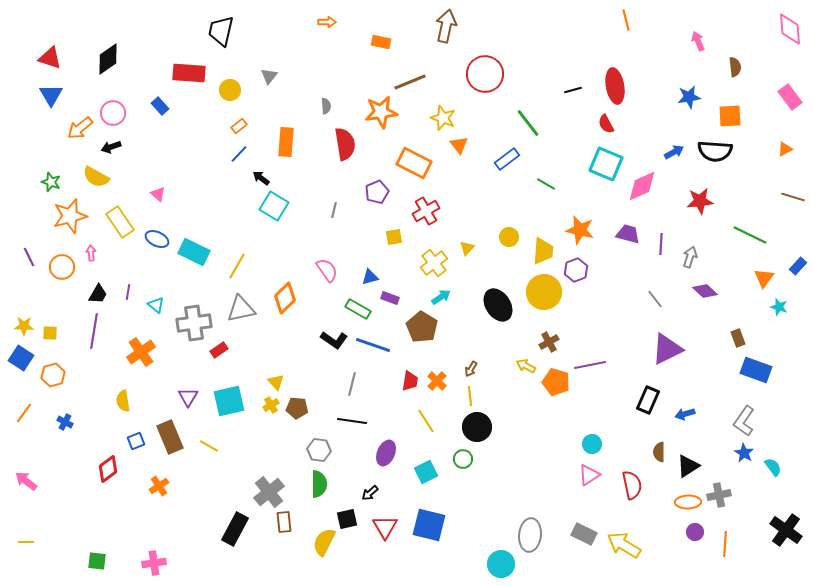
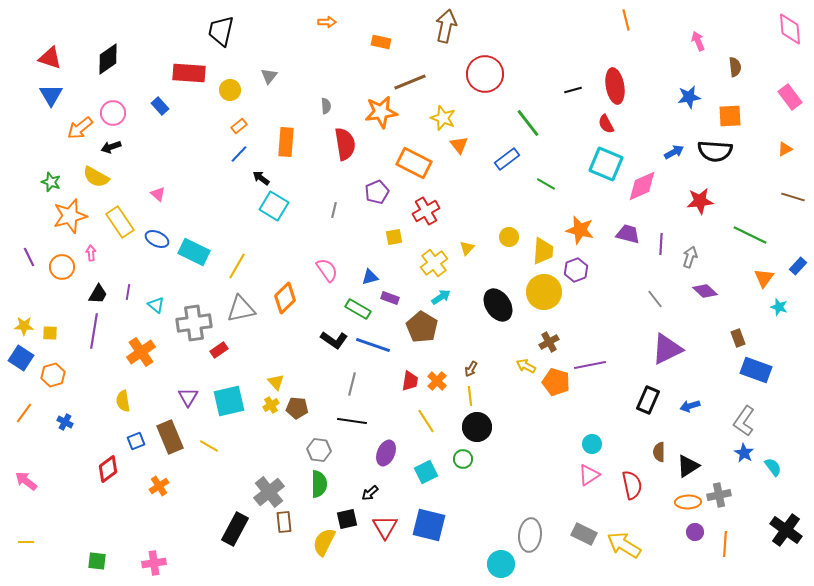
blue arrow at (685, 414): moved 5 px right, 8 px up
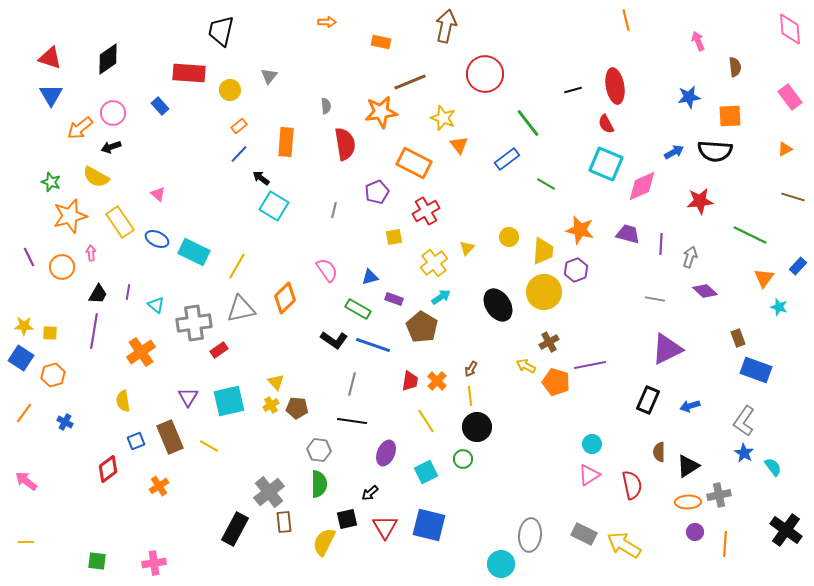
purple rectangle at (390, 298): moved 4 px right, 1 px down
gray line at (655, 299): rotated 42 degrees counterclockwise
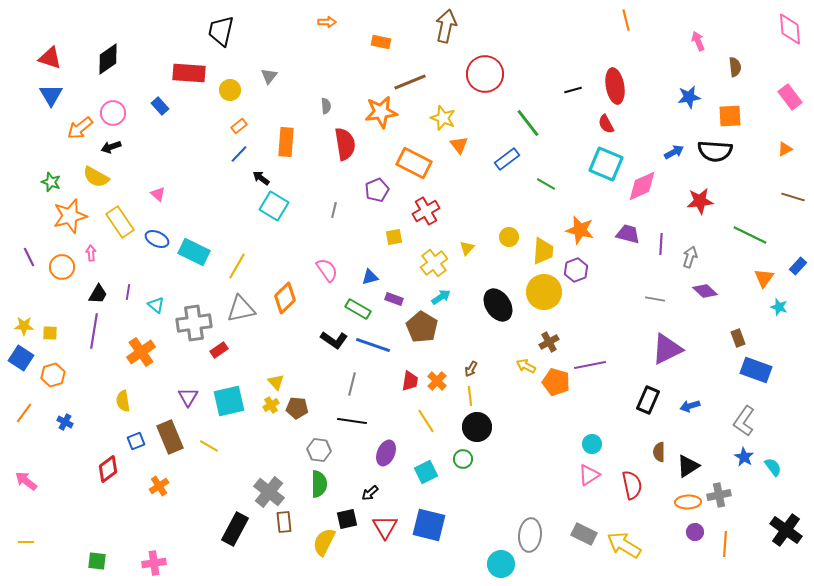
purple pentagon at (377, 192): moved 2 px up
blue star at (744, 453): moved 4 px down
gray cross at (269, 492): rotated 12 degrees counterclockwise
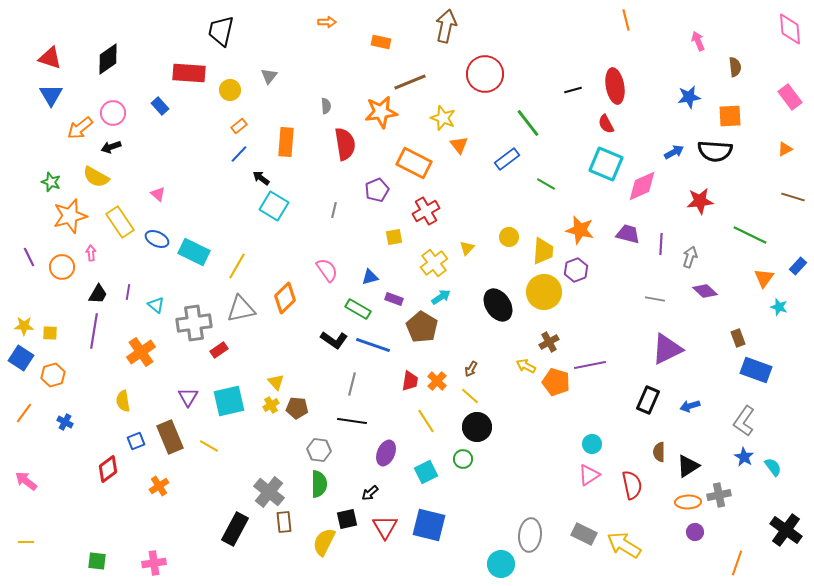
yellow line at (470, 396): rotated 42 degrees counterclockwise
orange line at (725, 544): moved 12 px right, 19 px down; rotated 15 degrees clockwise
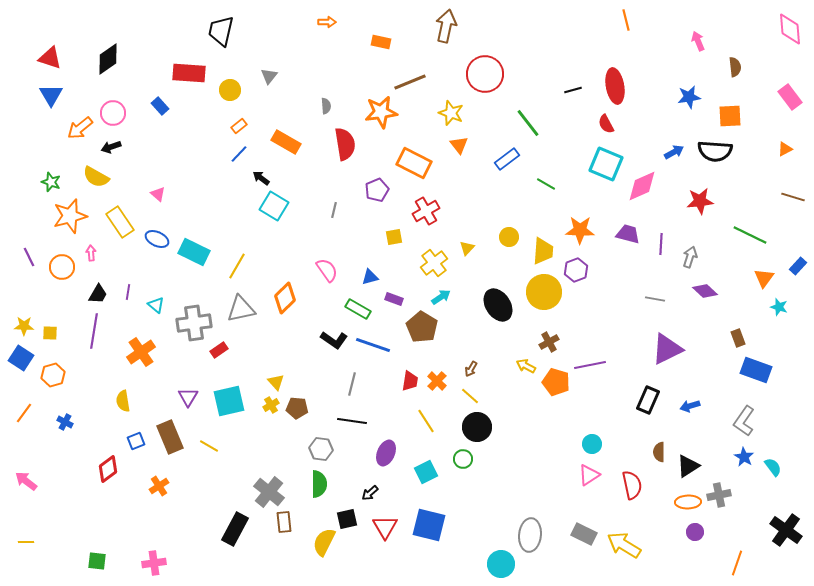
yellow star at (443, 118): moved 8 px right, 5 px up
orange rectangle at (286, 142): rotated 64 degrees counterclockwise
orange star at (580, 230): rotated 12 degrees counterclockwise
gray hexagon at (319, 450): moved 2 px right, 1 px up
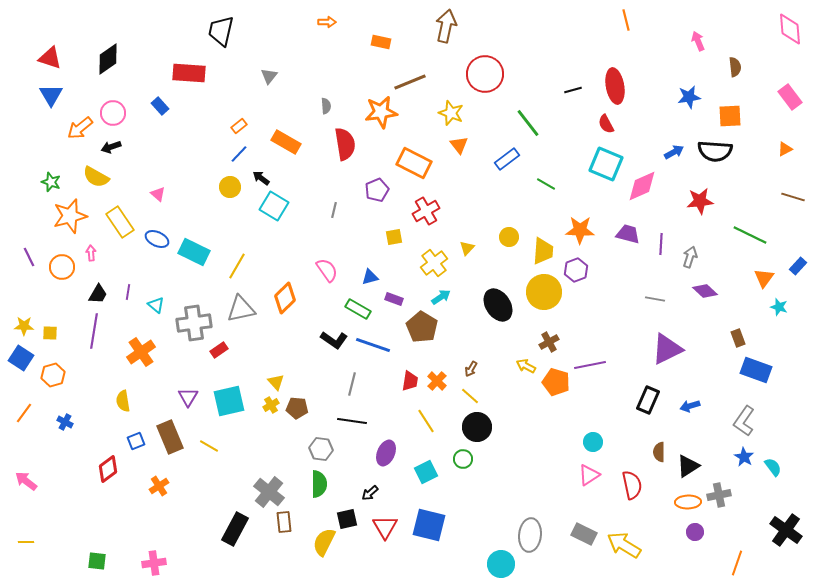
yellow circle at (230, 90): moved 97 px down
cyan circle at (592, 444): moved 1 px right, 2 px up
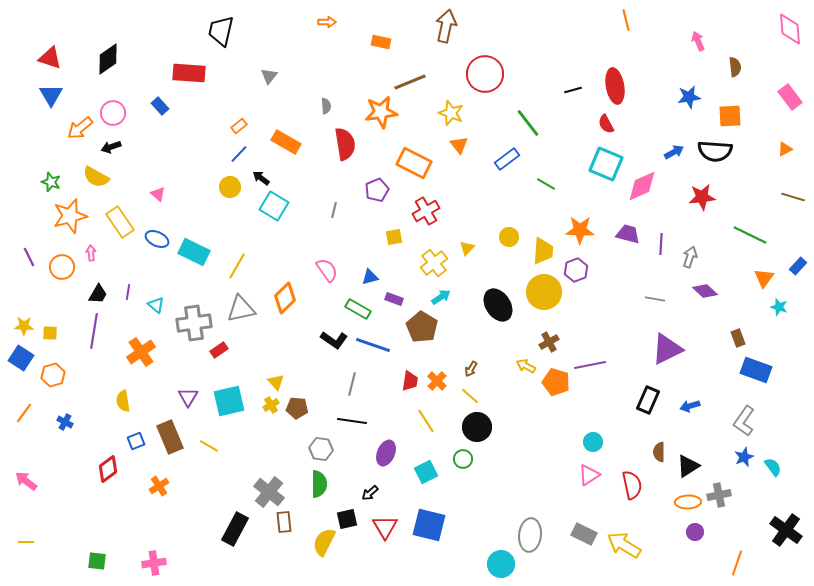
red star at (700, 201): moved 2 px right, 4 px up
blue star at (744, 457): rotated 18 degrees clockwise
